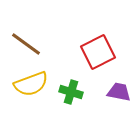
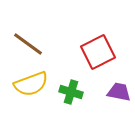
brown line: moved 2 px right
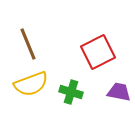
brown line: rotated 32 degrees clockwise
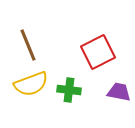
brown line: moved 1 px down
green cross: moved 2 px left, 2 px up; rotated 10 degrees counterclockwise
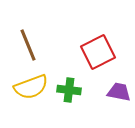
yellow semicircle: moved 3 px down
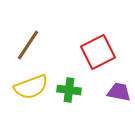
brown line: rotated 56 degrees clockwise
